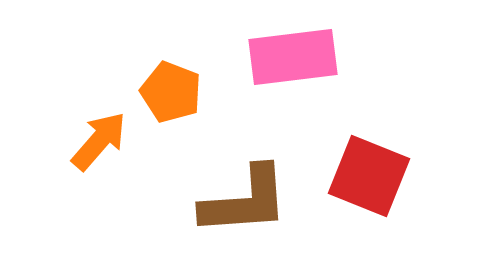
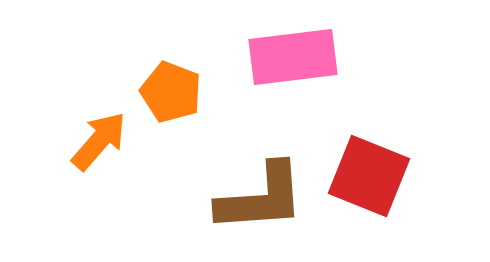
brown L-shape: moved 16 px right, 3 px up
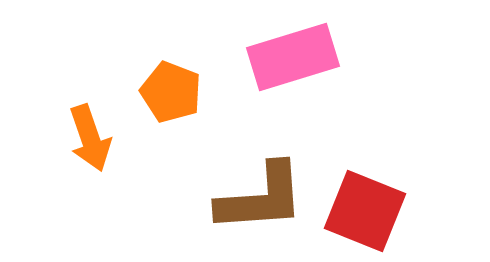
pink rectangle: rotated 10 degrees counterclockwise
orange arrow: moved 9 px left, 3 px up; rotated 120 degrees clockwise
red square: moved 4 px left, 35 px down
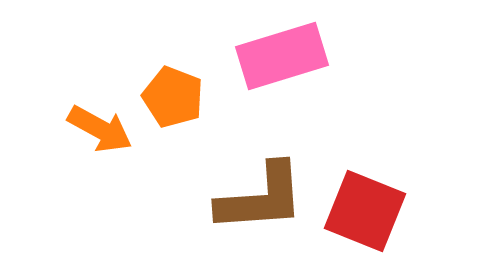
pink rectangle: moved 11 px left, 1 px up
orange pentagon: moved 2 px right, 5 px down
orange arrow: moved 10 px right, 9 px up; rotated 42 degrees counterclockwise
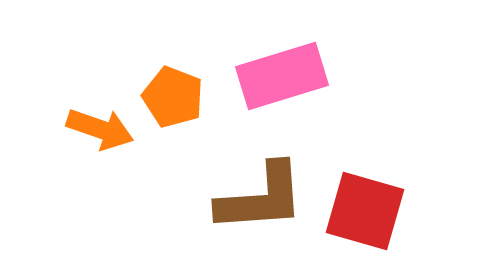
pink rectangle: moved 20 px down
orange arrow: rotated 10 degrees counterclockwise
red square: rotated 6 degrees counterclockwise
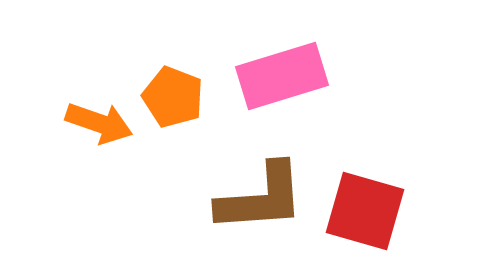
orange arrow: moved 1 px left, 6 px up
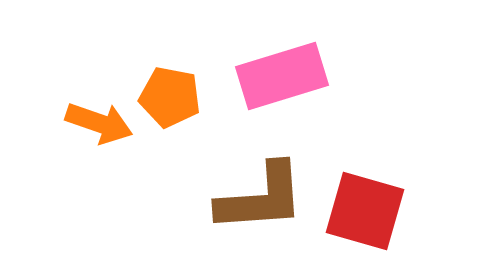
orange pentagon: moved 3 px left; rotated 10 degrees counterclockwise
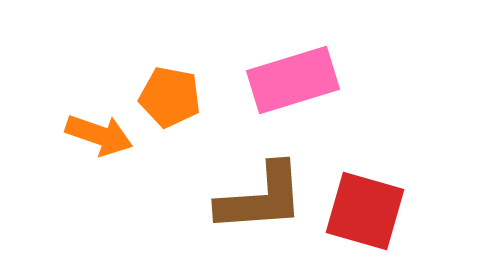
pink rectangle: moved 11 px right, 4 px down
orange arrow: moved 12 px down
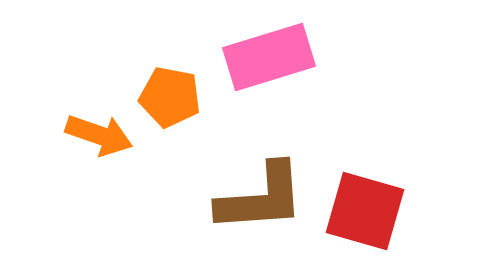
pink rectangle: moved 24 px left, 23 px up
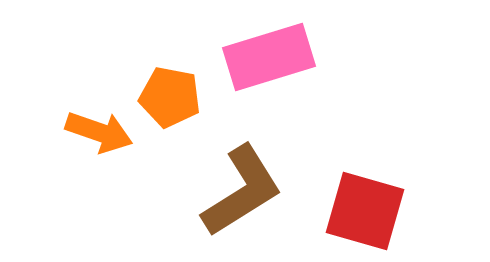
orange arrow: moved 3 px up
brown L-shape: moved 19 px left, 7 px up; rotated 28 degrees counterclockwise
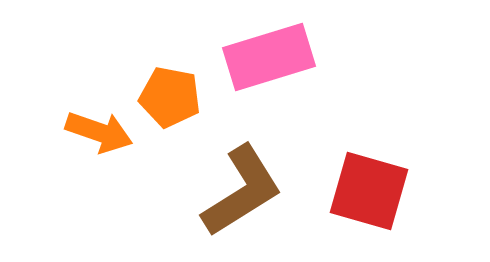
red square: moved 4 px right, 20 px up
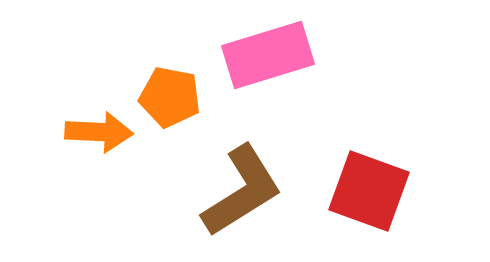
pink rectangle: moved 1 px left, 2 px up
orange arrow: rotated 16 degrees counterclockwise
red square: rotated 4 degrees clockwise
